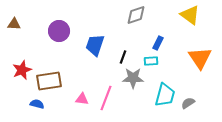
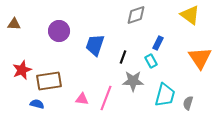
cyan rectangle: rotated 64 degrees clockwise
gray star: moved 3 px down
gray semicircle: rotated 40 degrees counterclockwise
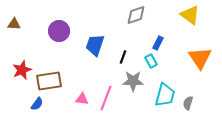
blue semicircle: rotated 112 degrees clockwise
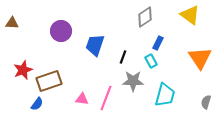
gray diamond: moved 9 px right, 2 px down; rotated 15 degrees counterclockwise
brown triangle: moved 2 px left, 1 px up
purple circle: moved 2 px right
red star: moved 1 px right
brown rectangle: rotated 10 degrees counterclockwise
gray semicircle: moved 18 px right, 1 px up
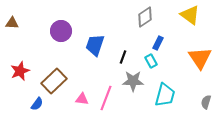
red star: moved 3 px left, 1 px down
brown rectangle: moved 5 px right; rotated 25 degrees counterclockwise
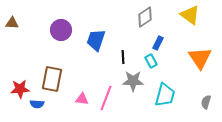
purple circle: moved 1 px up
blue trapezoid: moved 1 px right, 5 px up
black line: rotated 24 degrees counterclockwise
red star: moved 18 px down; rotated 18 degrees clockwise
brown rectangle: moved 2 px left, 2 px up; rotated 35 degrees counterclockwise
blue semicircle: rotated 56 degrees clockwise
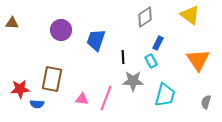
orange triangle: moved 2 px left, 2 px down
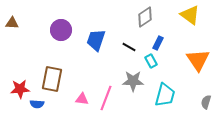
black line: moved 6 px right, 10 px up; rotated 56 degrees counterclockwise
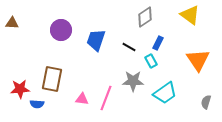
cyan trapezoid: moved 2 px up; rotated 40 degrees clockwise
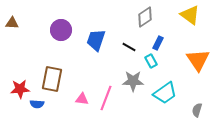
gray semicircle: moved 9 px left, 8 px down
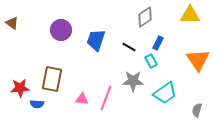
yellow triangle: rotated 35 degrees counterclockwise
brown triangle: rotated 32 degrees clockwise
red star: moved 1 px up
